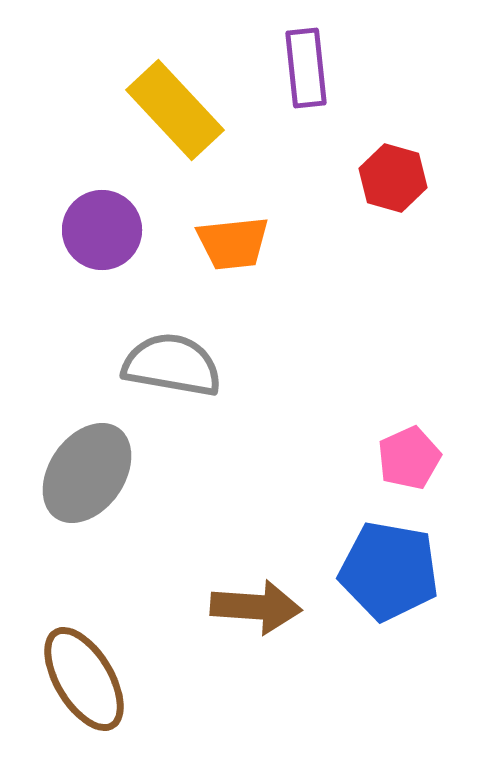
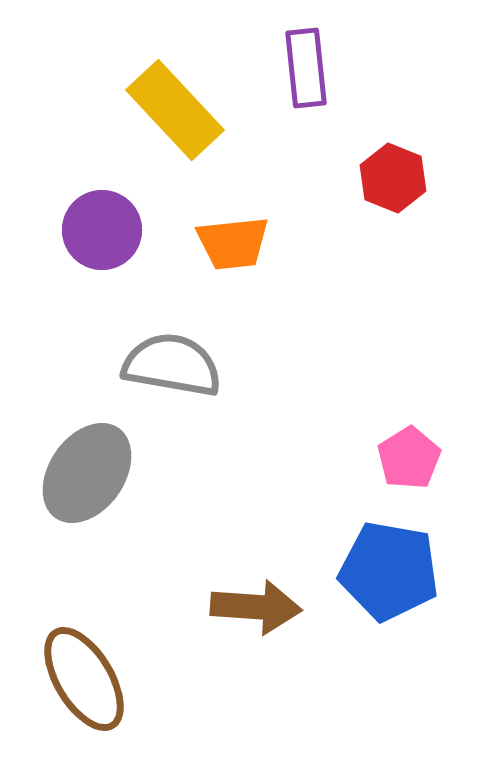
red hexagon: rotated 6 degrees clockwise
pink pentagon: rotated 8 degrees counterclockwise
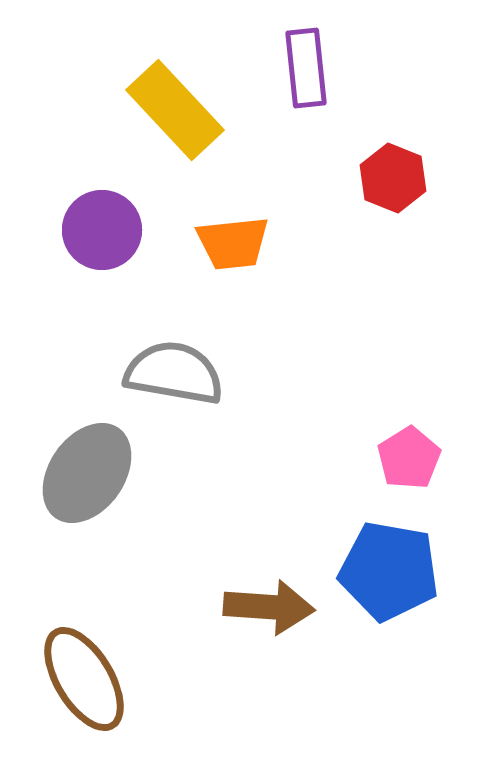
gray semicircle: moved 2 px right, 8 px down
brown arrow: moved 13 px right
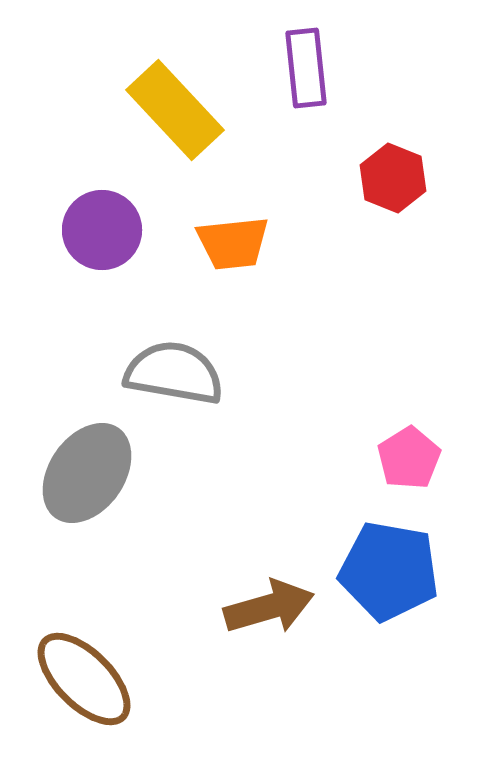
brown arrow: rotated 20 degrees counterclockwise
brown ellipse: rotated 14 degrees counterclockwise
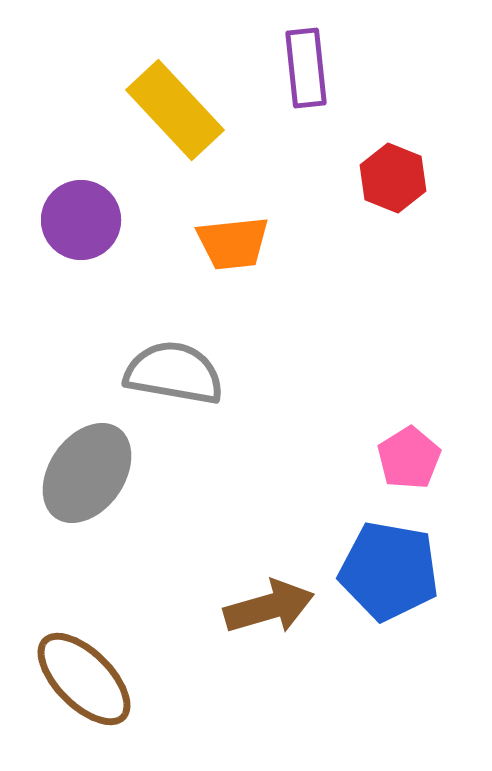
purple circle: moved 21 px left, 10 px up
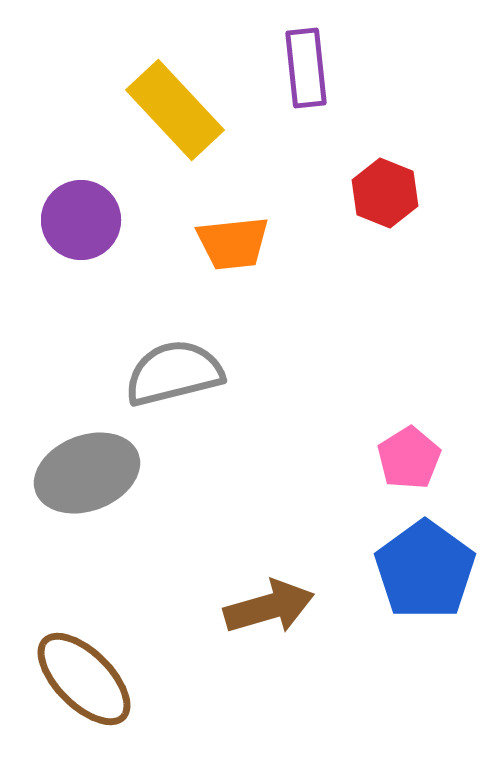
red hexagon: moved 8 px left, 15 px down
gray semicircle: rotated 24 degrees counterclockwise
gray ellipse: rotated 34 degrees clockwise
blue pentagon: moved 36 px right, 1 px up; rotated 26 degrees clockwise
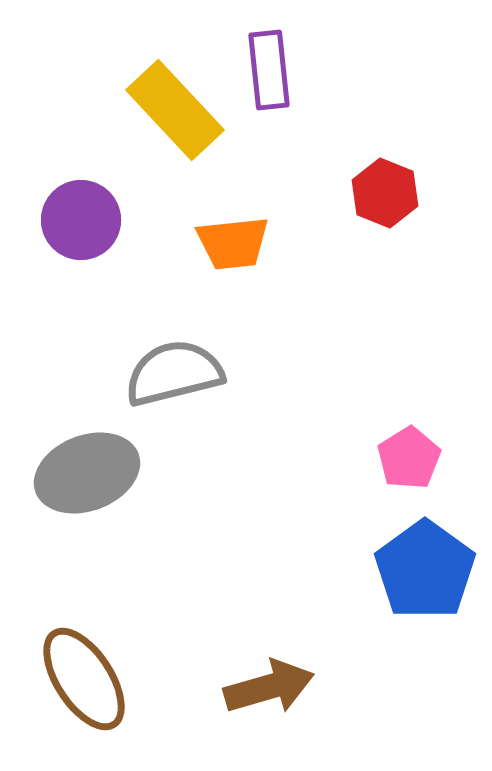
purple rectangle: moved 37 px left, 2 px down
brown arrow: moved 80 px down
brown ellipse: rotated 12 degrees clockwise
